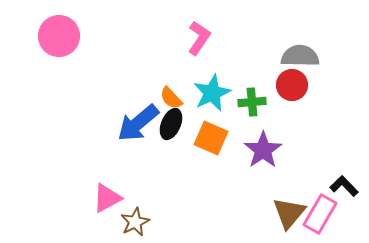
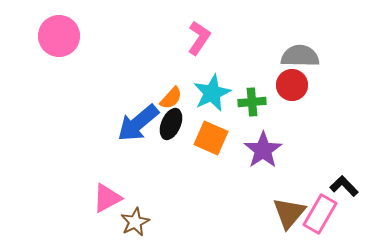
orange semicircle: rotated 95 degrees counterclockwise
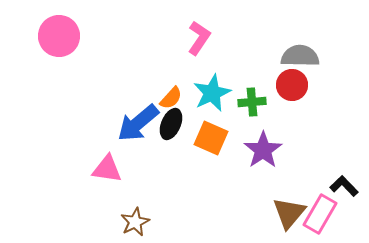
pink triangle: moved 29 px up; rotated 36 degrees clockwise
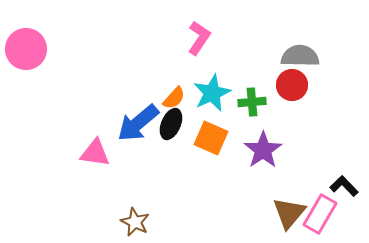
pink circle: moved 33 px left, 13 px down
orange semicircle: moved 3 px right
pink triangle: moved 12 px left, 16 px up
brown star: rotated 20 degrees counterclockwise
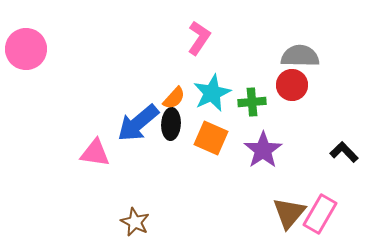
black ellipse: rotated 20 degrees counterclockwise
black L-shape: moved 34 px up
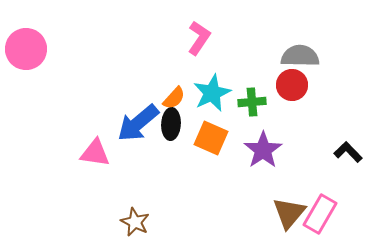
black L-shape: moved 4 px right
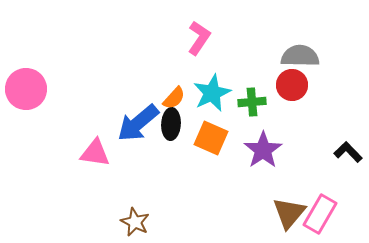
pink circle: moved 40 px down
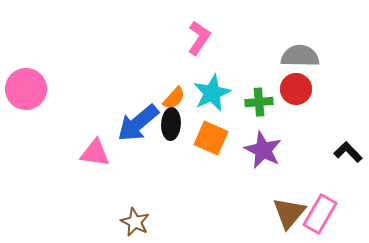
red circle: moved 4 px right, 4 px down
green cross: moved 7 px right
purple star: rotated 12 degrees counterclockwise
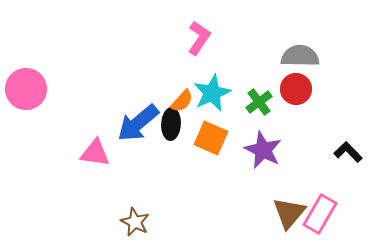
orange semicircle: moved 8 px right, 3 px down
green cross: rotated 32 degrees counterclockwise
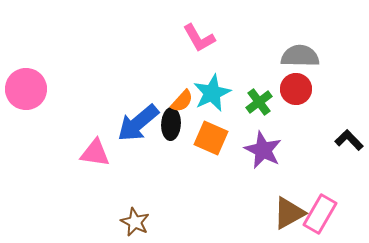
pink L-shape: rotated 116 degrees clockwise
black L-shape: moved 1 px right, 12 px up
brown triangle: rotated 21 degrees clockwise
